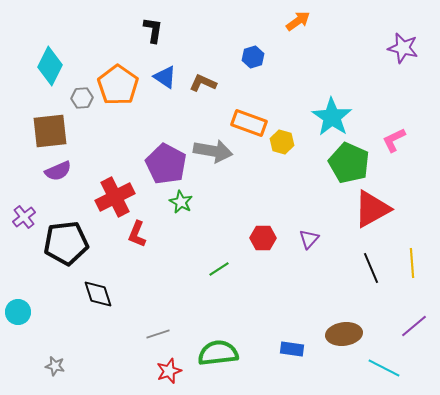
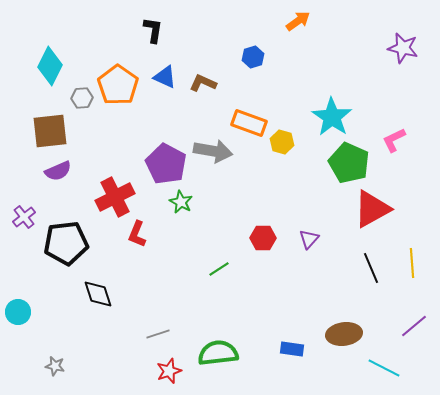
blue triangle: rotated 10 degrees counterclockwise
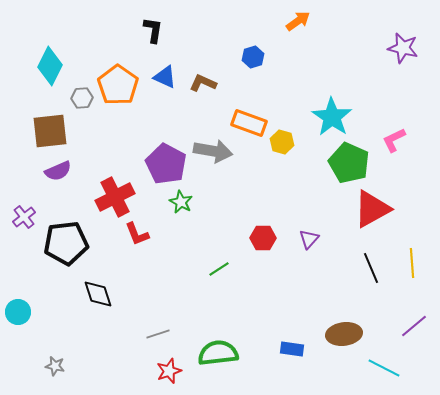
red L-shape: rotated 44 degrees counterclockwise
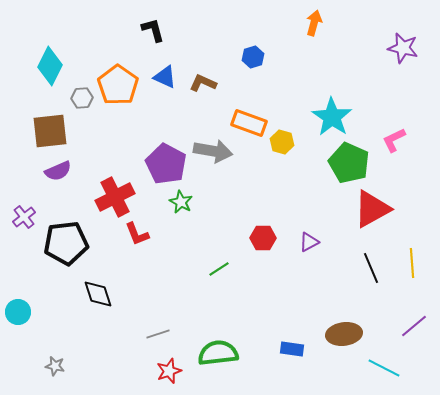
orange arrow: moved 16 px right, 2 px down; rotated 40 degrees counterclockwise
black L-shape: rotated 24 degrees counterclockwise
purple triangle: moved 3 px down; rotated 20 degrees clockwise
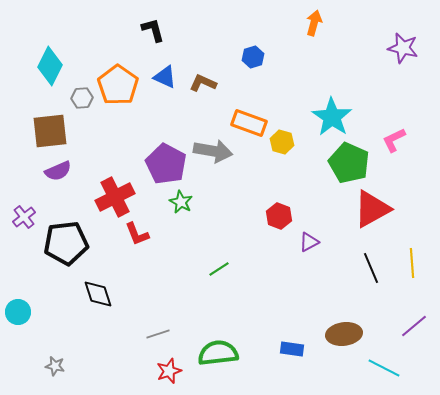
red hexagon: moved 16 px right, 22 px up; rotated 20 degrees clockwise
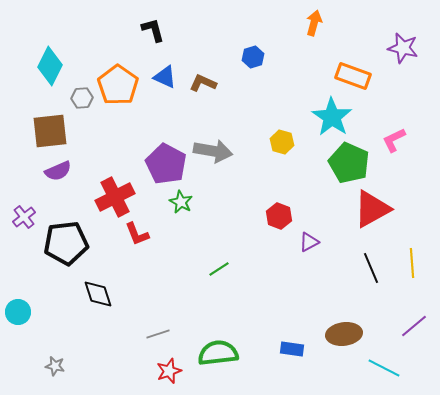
orange rectangle: moved 104 px right, 47 px up
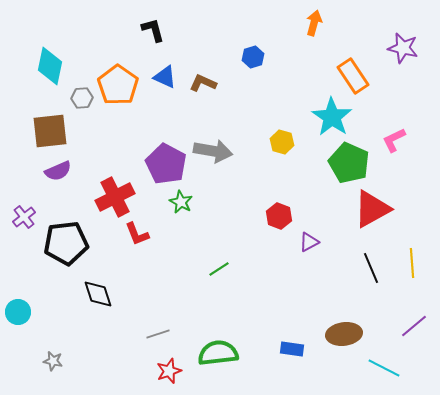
cyan diamond: rotated 15 degrees counterclockwise
orange rectangle: rotated 36 degrees clockwise
gray star: moved 2 px left, 5 px up
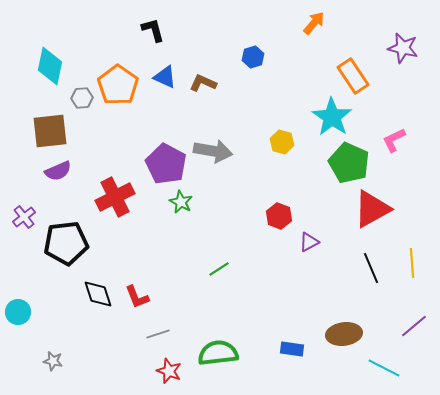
orange arrow: rotated 25 degrees clockwise
red L-shape: moved 63 px down
red star: rotated 30 degrees counterclockwise
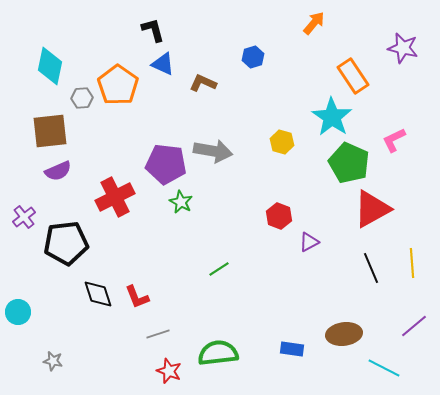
blue triangle: moved 2 px left, 13 px up
purple pentagon: rotated 21 degrees counterclockwise
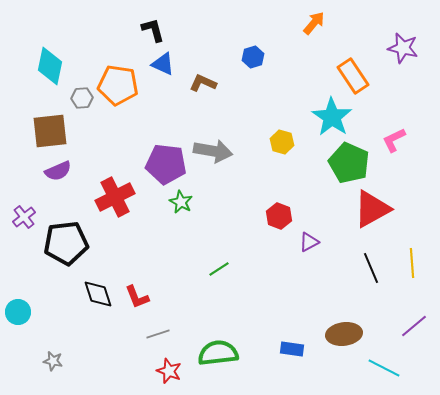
orange pentagon: rotated 27 degrees counterclockwise
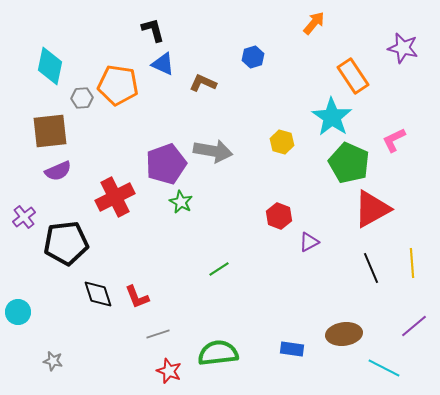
purple pentagon: rotated 27 degrees counterclockwise
